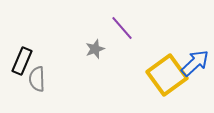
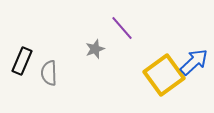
blue arrow: moved 1 px left, 1 px up
yellow square: moved 3 px left
gray semicircle: moved 12 px right, 6 px up
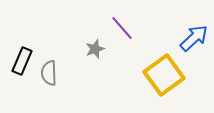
blue arrow: moved 24 px up
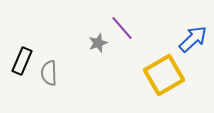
blue arrow: moved 1 px left, 1 px down
gray star: moved 3 px right, 6 px up
yellow square: rotated 6 degrees clockwise
